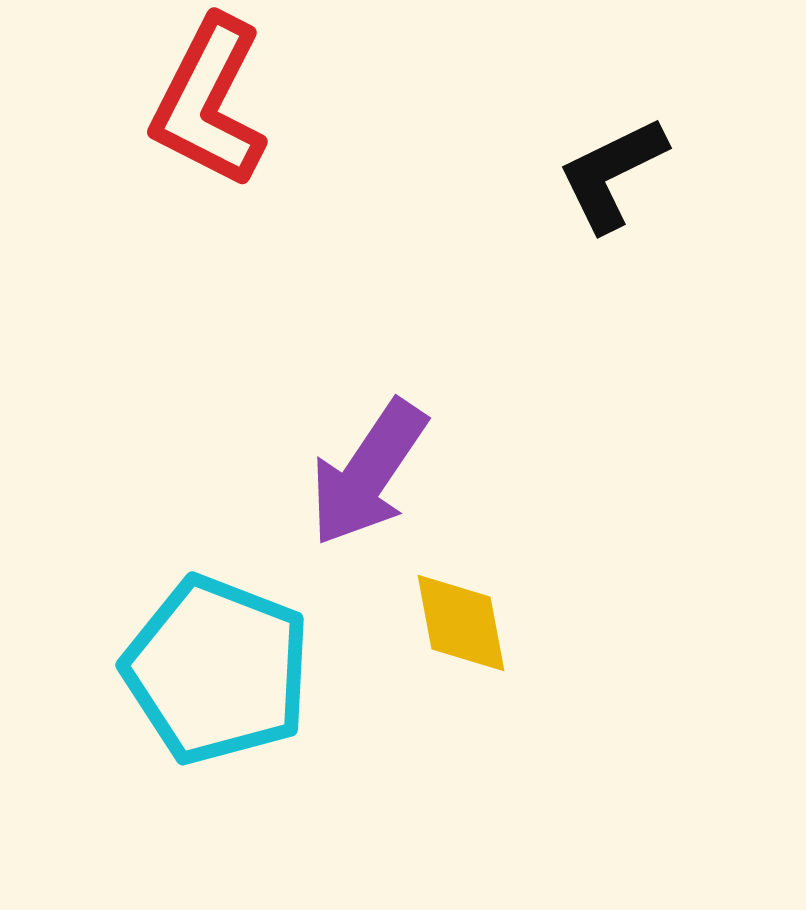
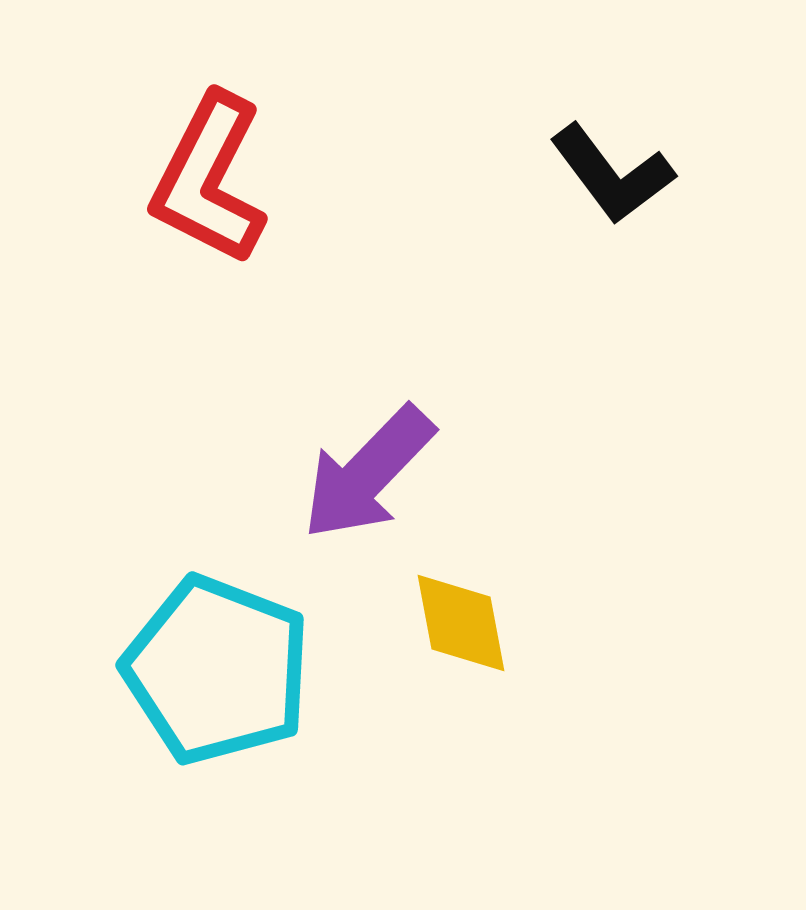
red L-shape: moved 77 px down
black L-shape: rotated 101 degrees counterclockwise
purple arrow: rotated 10 degrees clockwise
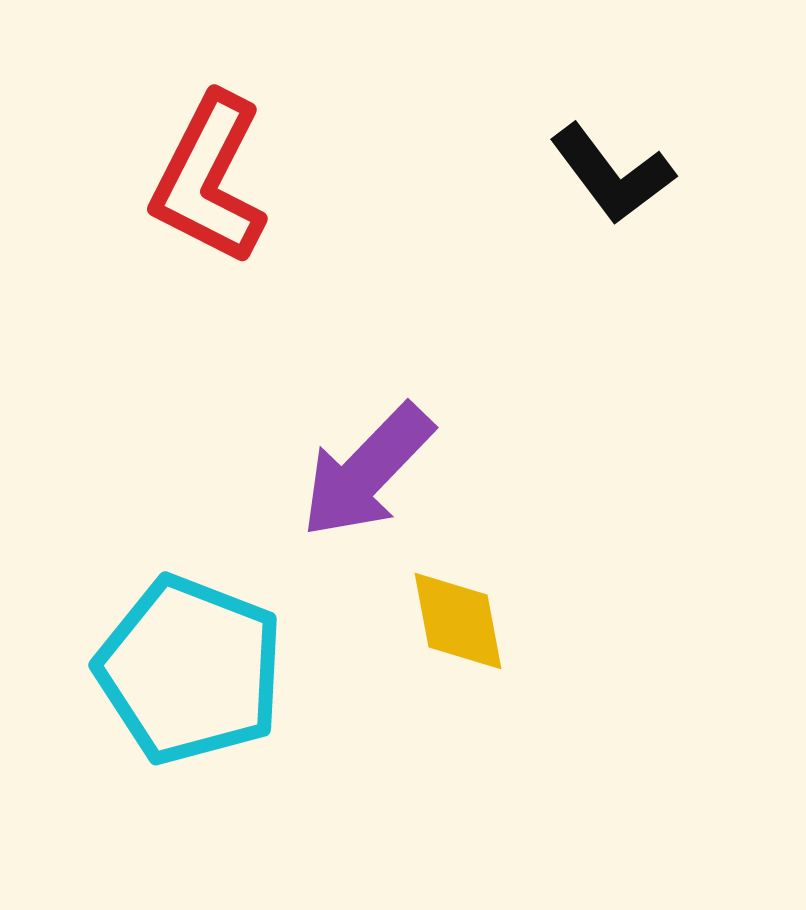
purple arrow: moved 1 px left, 2 px up
yellow diamond: moved 3 px left, 2 px up
cyan pentagon: moved 27 px left
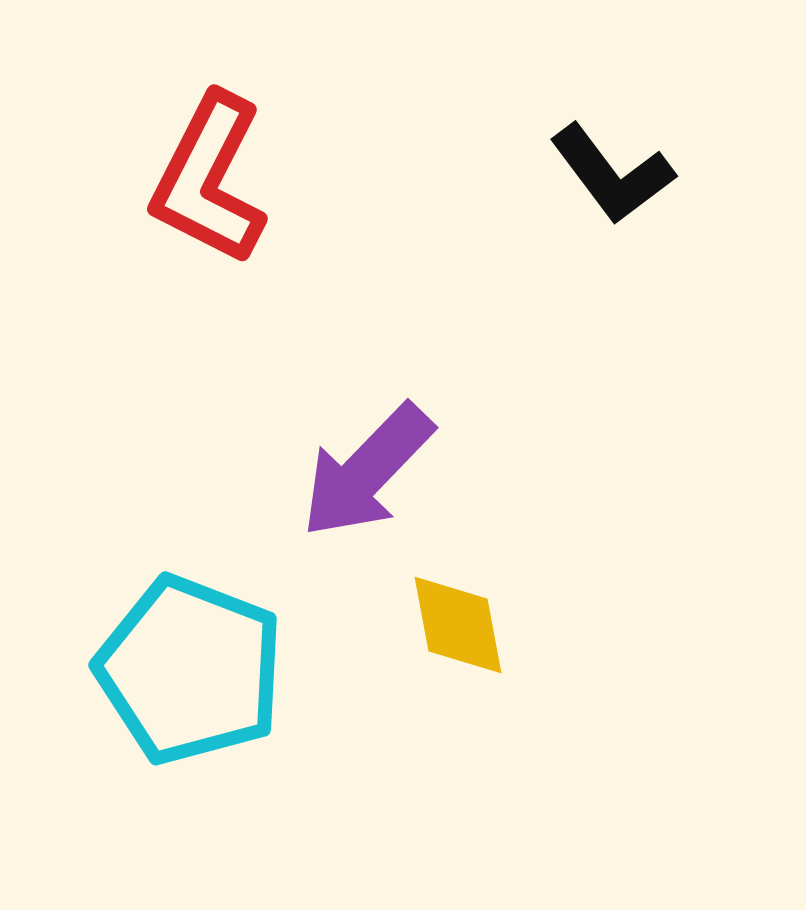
yellow diamond: moved 4 px down
